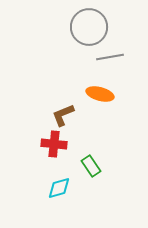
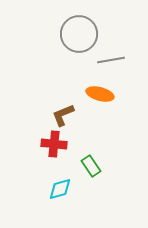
gray circle: moved 10 px left, 7 px down
gray line: moved 1 px right, 3 px down
cyan diamond: moved 1 px right, 1 px down
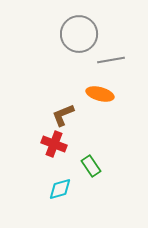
red cross: rotated 15 degrees clockwise
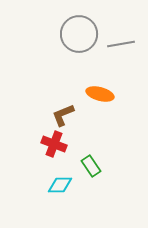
gray line: moved 10 px right, 16 px up
cyan diamond: moved 4 px up; rotated 15 degrees clockwise
